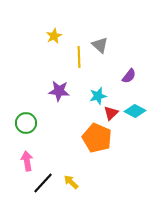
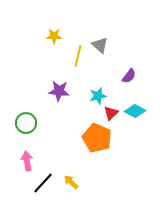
yellow star: rotated 28 degrees clockwise
yellow line: moved 1 px left, 1 px up; rotated 15 degrees clockwise
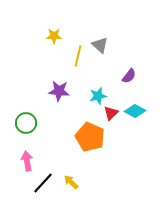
orange pentagon: moved 7 px left, 1 px up
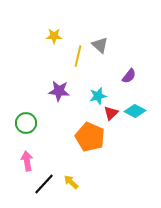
black line: moved 1 px right, 1 px down
